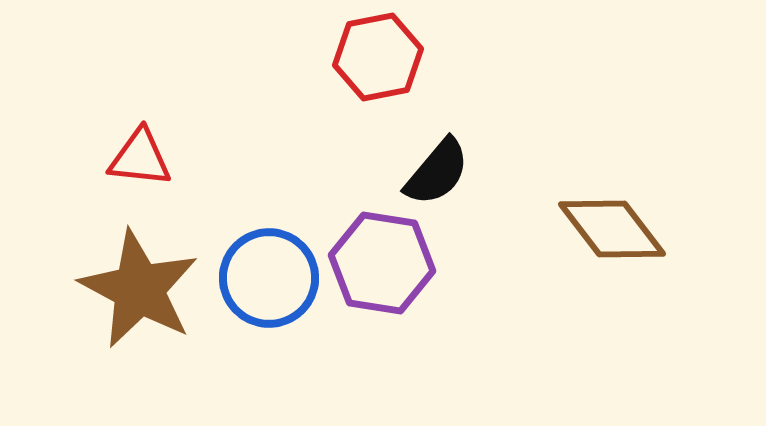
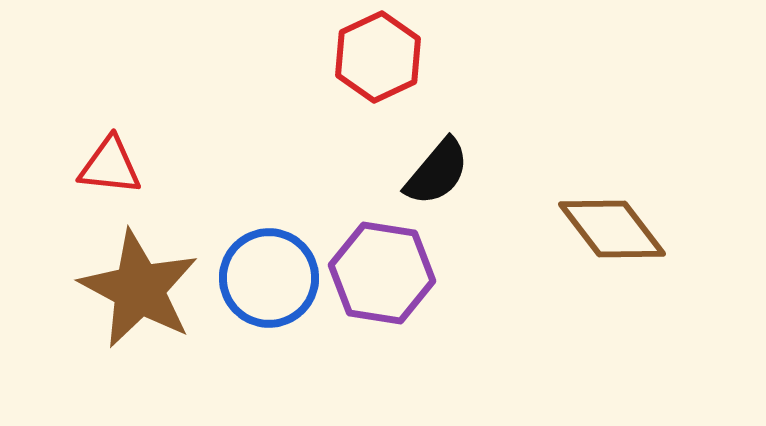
red hexagon: rotated 14 degrees counterclockwise
red triangle: moved 30 px left, 8 px down
purple hexagon: moved 10 px down
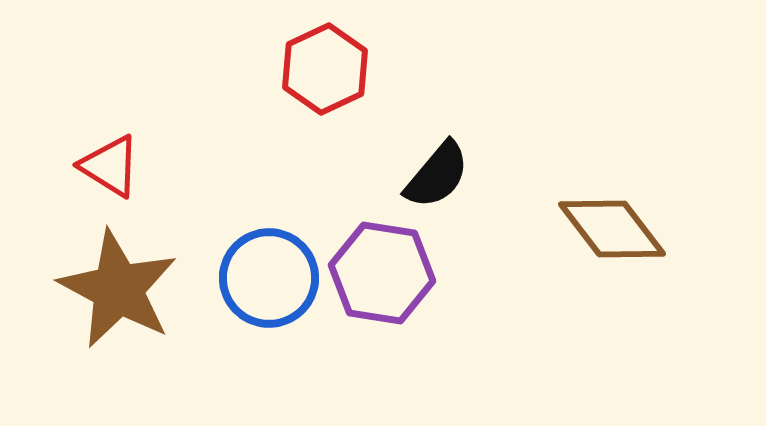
red hexagon: moved 53 px left, 12 px down
red triangle: rotated 26 degrees clockwise
black semicircle: moved 3 px down
brown star: moved 21 px left
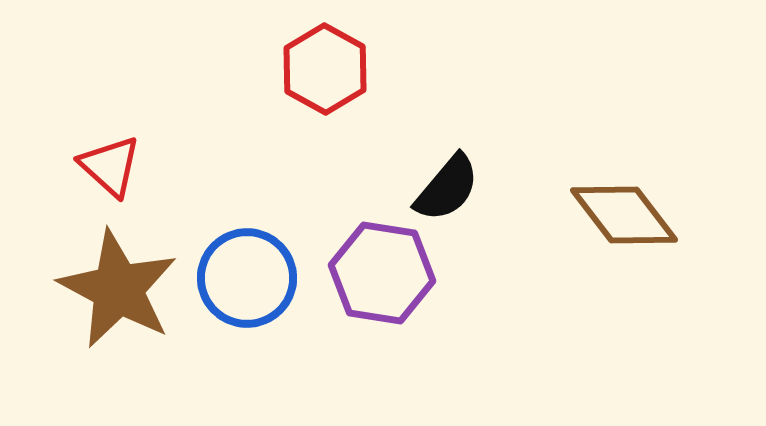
red hexagon: rotated 6 degrees counterclockwise
red triangle: rotated 10 degrees clockwise
black semicircle: moved 10 px right, 13 px down
brown diamond: moved 12 px right, 14 px up
blue circle: moved 22 px left
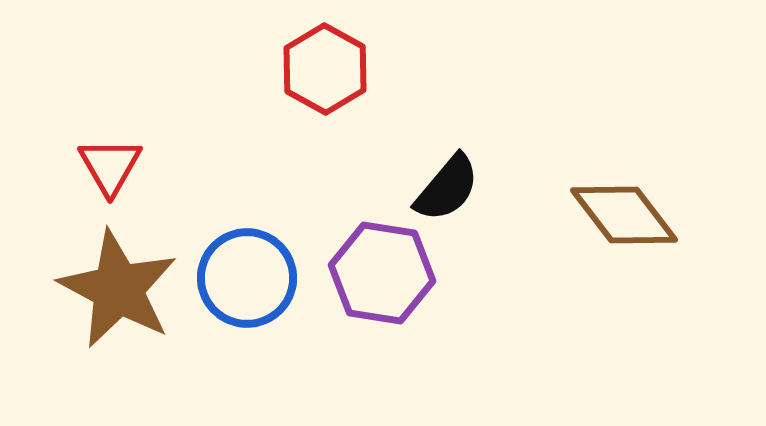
red triangle: rotated 18 degrees clockwise
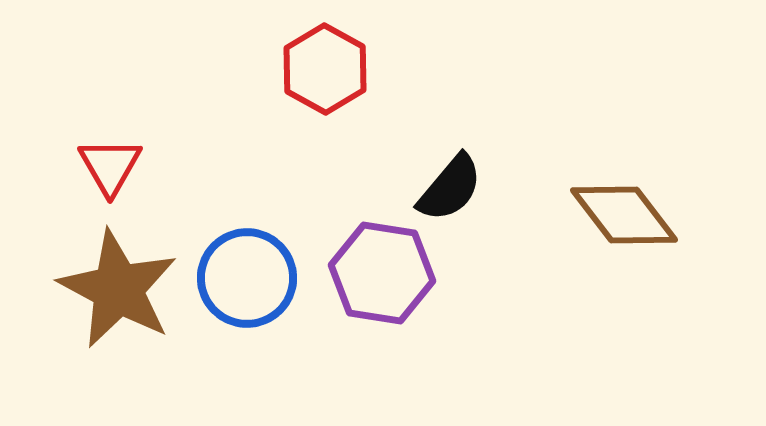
black semicircle: moved 3 px right
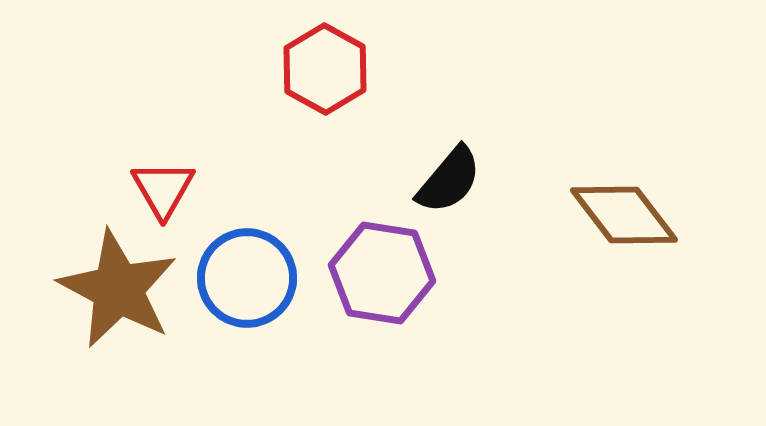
red triangle: moved 53 px right, 23 px down
black semicircle: moved 1 px left, 8 px up
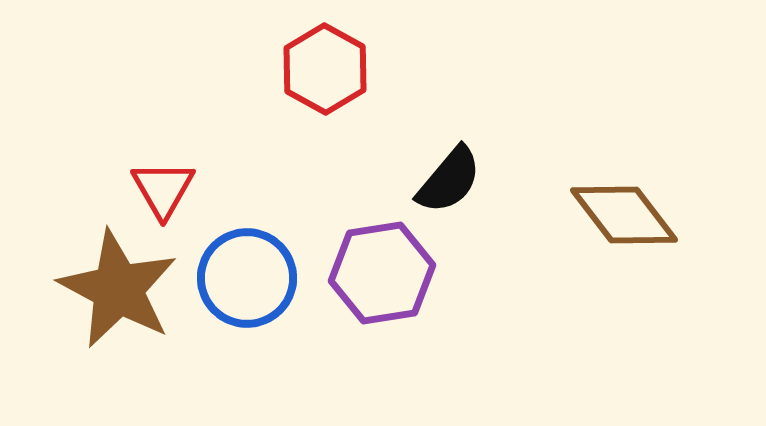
purple hexagon: rotated 18 degrees counterclockwise
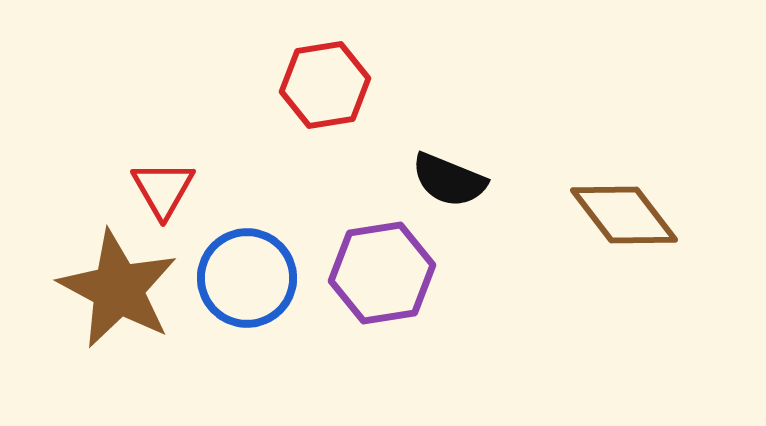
red hexagon: moved 16 px down; rotated 22 degrees clockwise
black semicircle: rotated 72 degrees clockwise
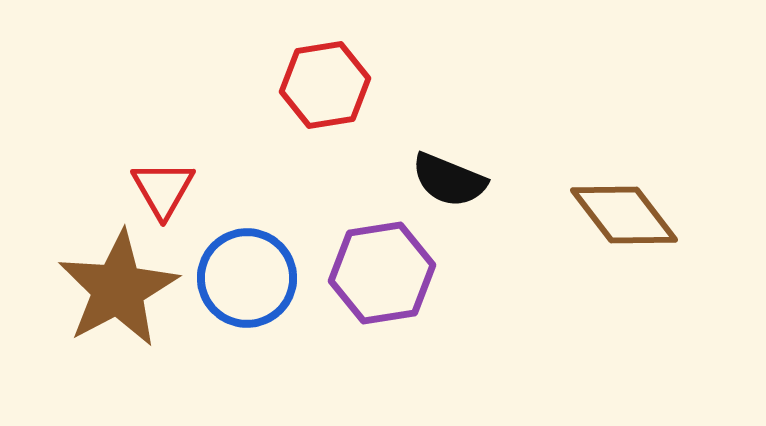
brown star: rotated 16 degrees clockwise
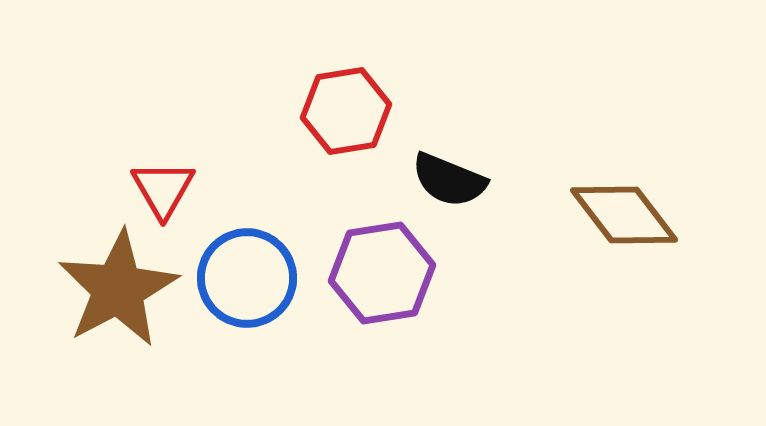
red hexagon: moved 21 px right, 26 px down
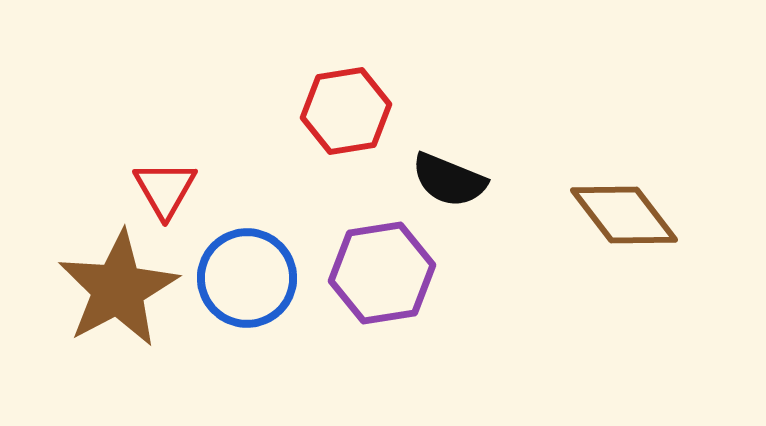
red triangle: moved 2 px right
